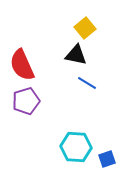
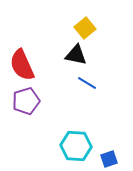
cyan hexagon: moved 1 px up
blue square: moved 2 px right
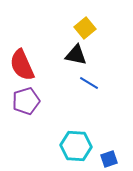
blue line: moved 2 px right
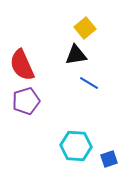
black triangle: rotated 20 degrees counterclockwise
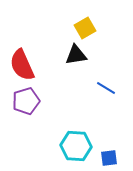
yellow square: rotated 10 degrees clockwise
blue line: moved 17 px right, 5 px down
blue square: moved 1 px up; rotated 12 degrees clockwise
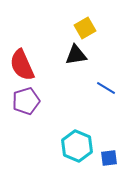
cyan hexagon: moved 1 px right; rotated 20 degrees clockwise
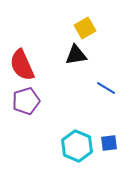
blue square: moved 15 px up
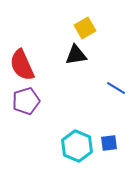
blue line: moved 10 px right
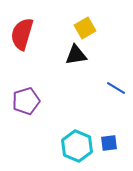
red semicircle: moved 31 px up; rotated 40 degrees clockwise
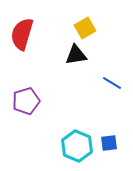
blue line: moved 4 px left, 5 px up
